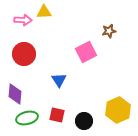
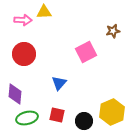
brown star: moved 4 px right
blue triangle: moved 3 px down; rotated 14 degrees clockwise
yellow hexagon: moved 6 px left, 2 px down
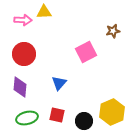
purple diamond: moved 5 px right, 7 px up
